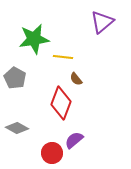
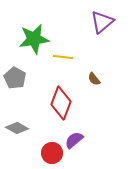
brown semicircle: moved 18 px right
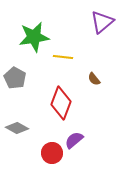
green star: moved 2 px up
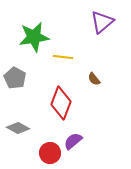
gray diamond: moved 1 px right
purple semicircle: moved 1 px left, 1 px down
red circle: moved 2 px left
